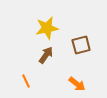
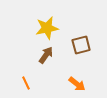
orange line: moved 2 px down
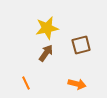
brown arrow: moved 2 px up
orange arrow: rotated 24 degrees counterclockwise
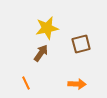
brown square: moved 1 px up
brown arrow: moved 5 px left
orange arrow: rotated 12 degrees counterclockwise
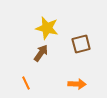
yellow star: rotated 25 degrees clockwise
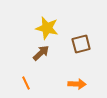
brown arrow: rotated 12 degrees clockwise
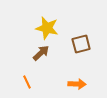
orange line: moved 1 px right, 1 px up
